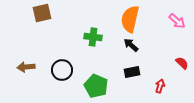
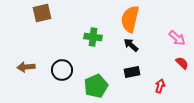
pink arrow: moved 17 px down
green pentagon: rotated 25 degrees clockwise
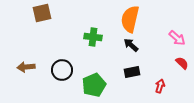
green pentagon: moved 2 px left, 1 px up
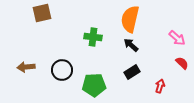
black rectangle: rotated 21 degrees counterclockwise
green pentagon: rotated 20 degrees clockwise
